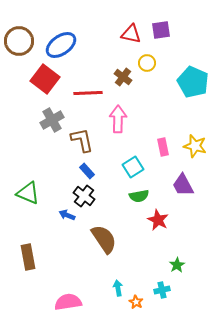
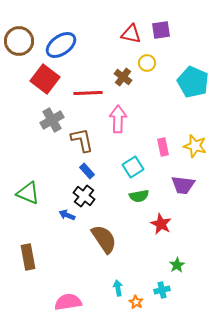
purple trapezoid: rotated 55 degrees counterclockwise
red star: moved 3 px right, 4 px down
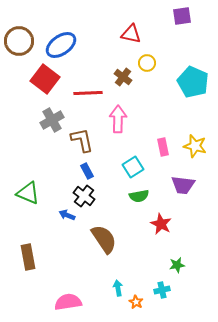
purple square: moved 21 px right, 14 px up
blue rectangle: rotated 14 degrees clockwise
green star: rotated 21 degrees clockwise
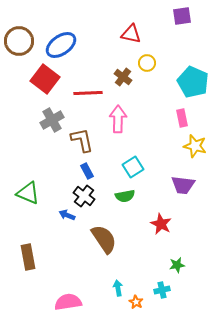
pink rectangle: moved 19 px right, 29 px up
green semicircle: moved 14 px left
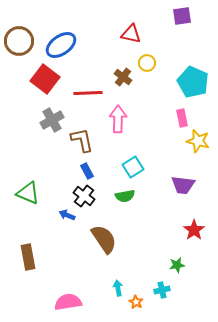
yellow star: moved 3 px right, 5 px up
red star: moved 33 px right, 6 px down; rotated 10 degrees clockwise
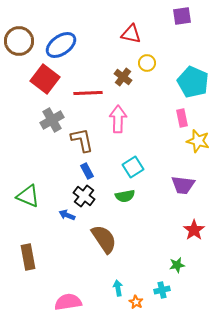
green triangle: moved 3 px down
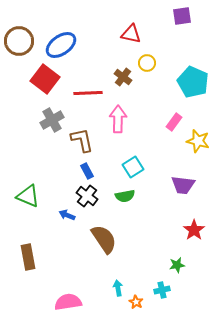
pink rectangle: moved 8 px left, 4 px down; rotated 48 degrees clockwise
black cross: moved 3 px right
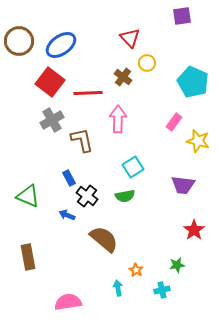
red triangle: moved 1 px left, 4 px down; rotated 35 degrees clockwise
red square: moved 5 px right, 3 px down
blue rectangle: moved 18 px left, 7 px down
brown semicircle: rotated 16 degrees counterclockwise
orange star: moved 32 px up
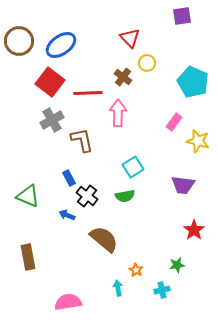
pink arrow: moved 6 px up
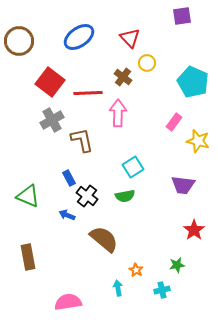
blue ellipse: moved 18 px right, 8 px up
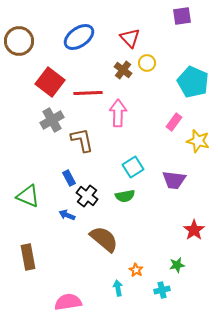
brown cross: moved 7 px up
purple trapezoid: moved 9 px left, 5 px up
